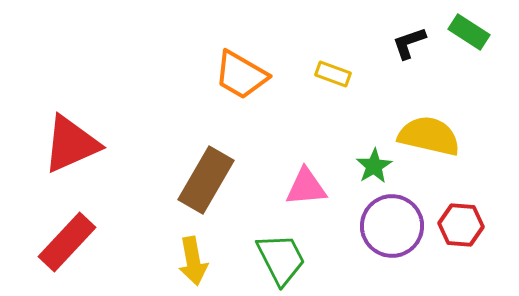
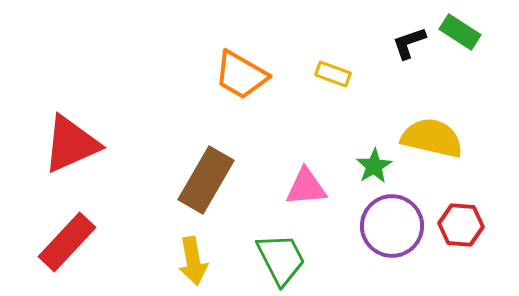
green rectangle: moved 9 px left
yellow semicircle: moved 3 px right, 2 px down
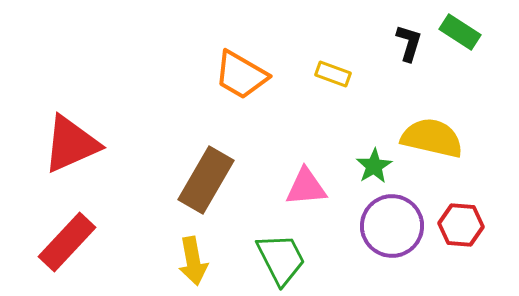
black L-shape: rotated 126 degrees clockwise
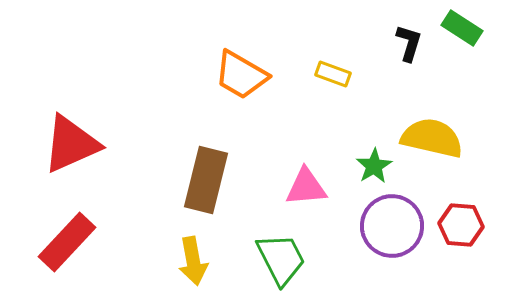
green rectangle: moved 2 px right, 4 px up
brown rectangle: rotated 16 degrees counterclockwise
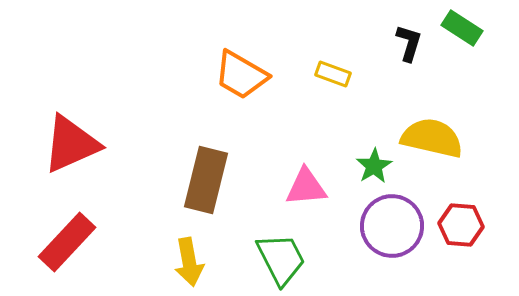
yellow arrow: moved 4 px left, 1 px down
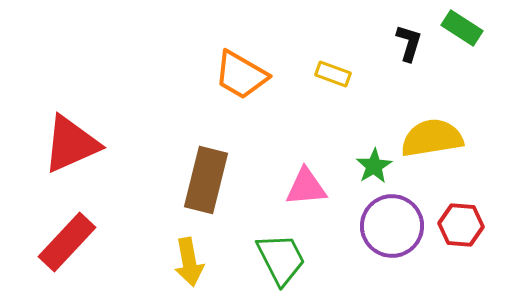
yellow semicircle: rotated 22 degrees counterclockwise
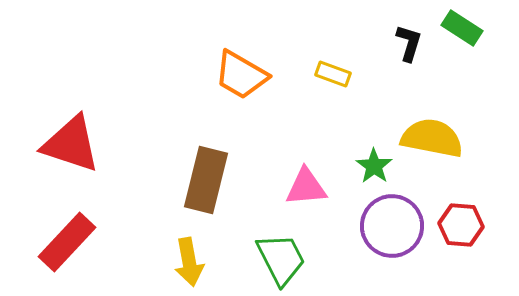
yellow semicircle: rotated 20 degrees clockwise
red triangle: rotated 42 degrees clockwise
green star: rotated 6 degrees counterclockwise
